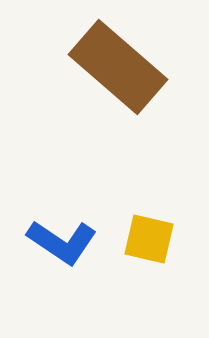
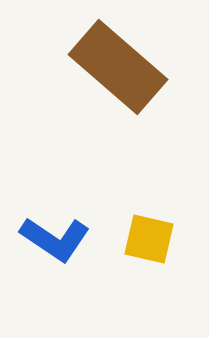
blue L-shape: moved 7 px left, 3 px up
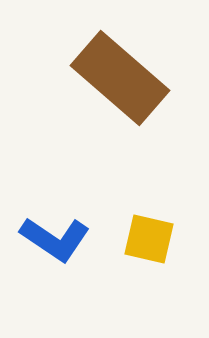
brown rectangle: moved 2 px right, 11 px down
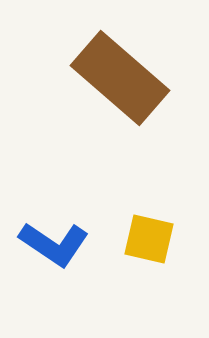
blue L-shape: moved 1 px left, 5 px down
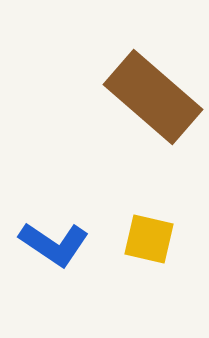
brown rectangle: moved 33 px right, 19 px down
